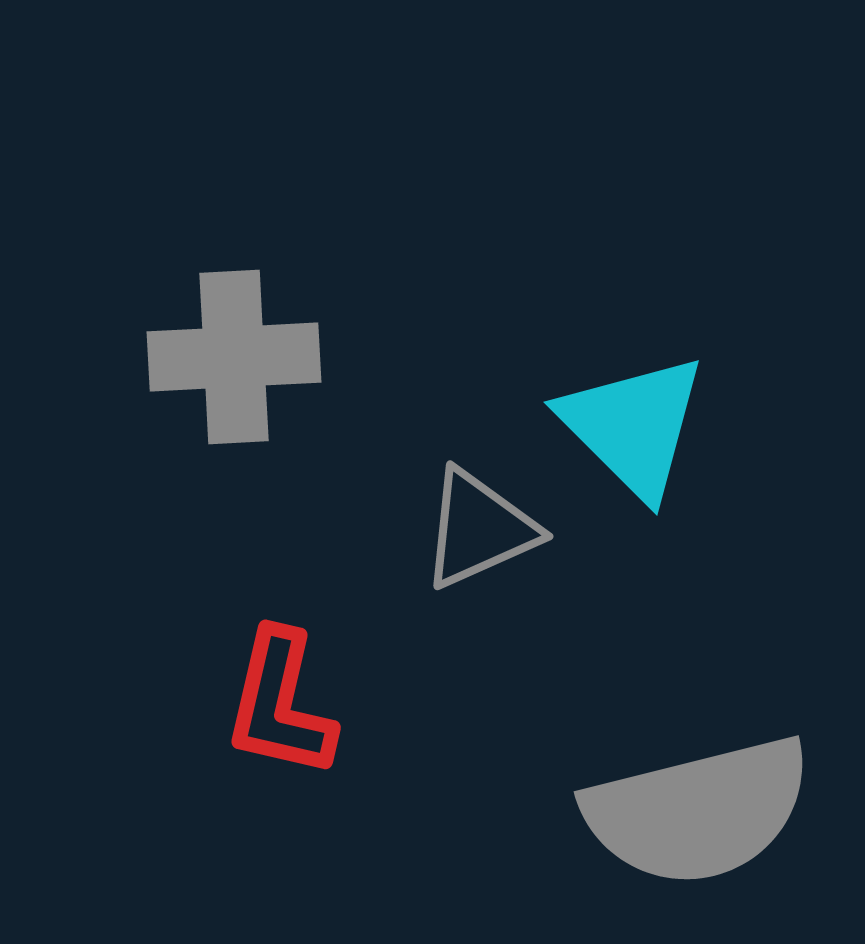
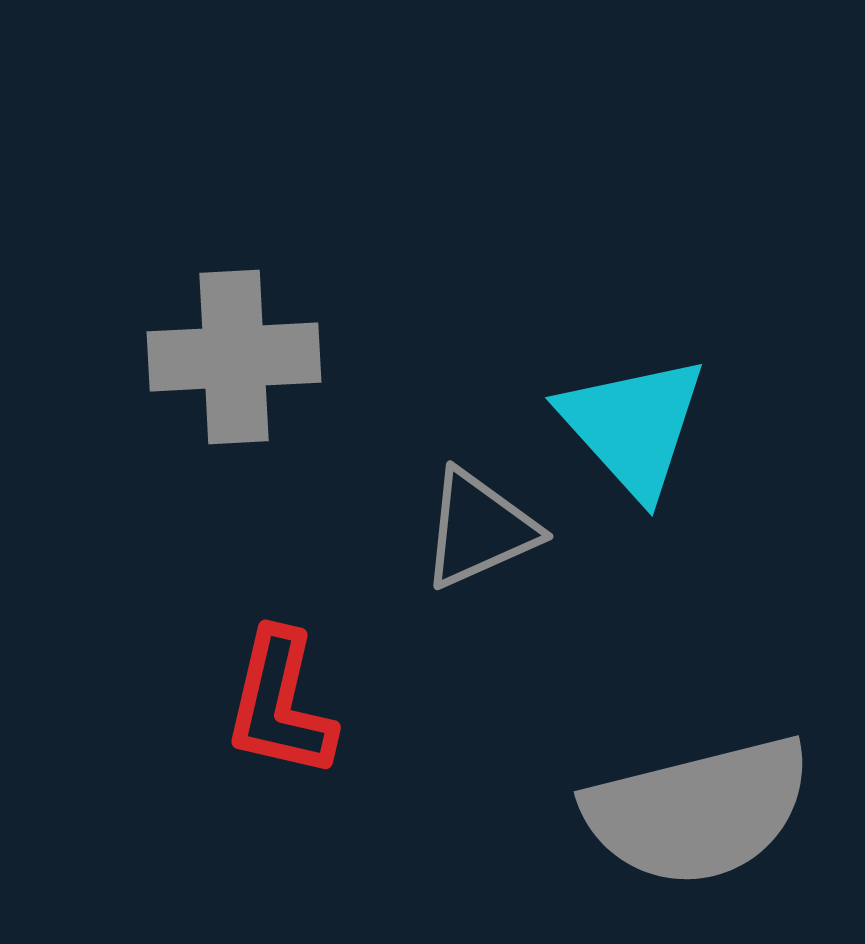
cyan triangle: rotated 3 degrees clockwise
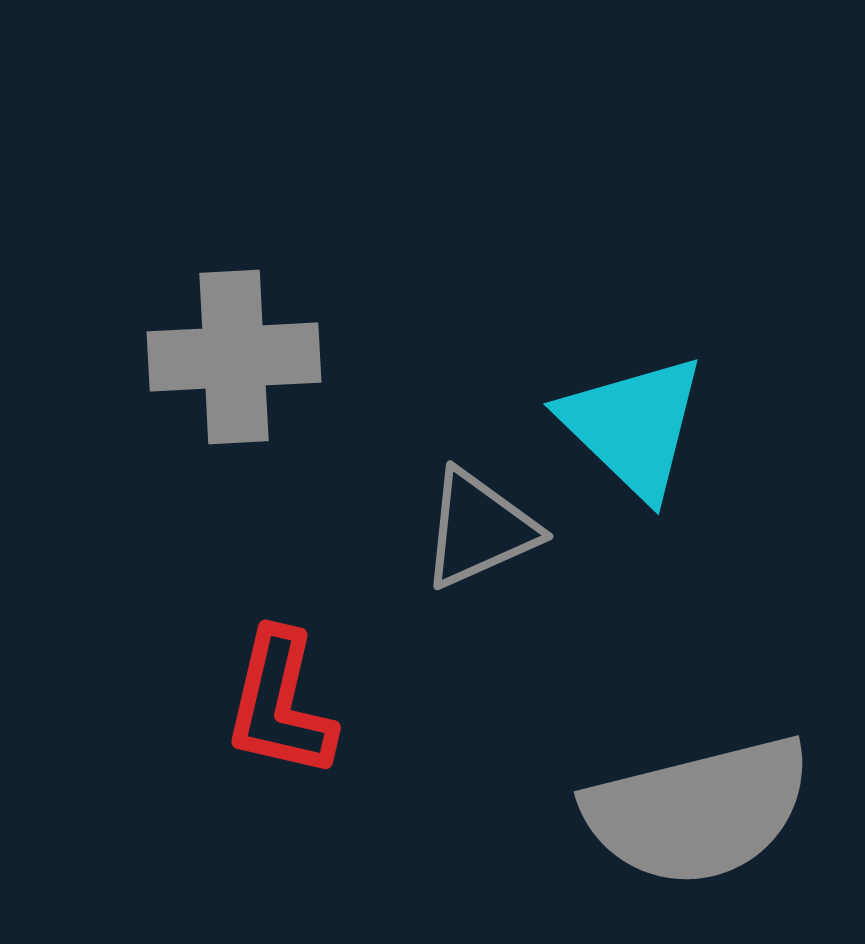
cyan triangle: rotated 4 degrees counterclockwise
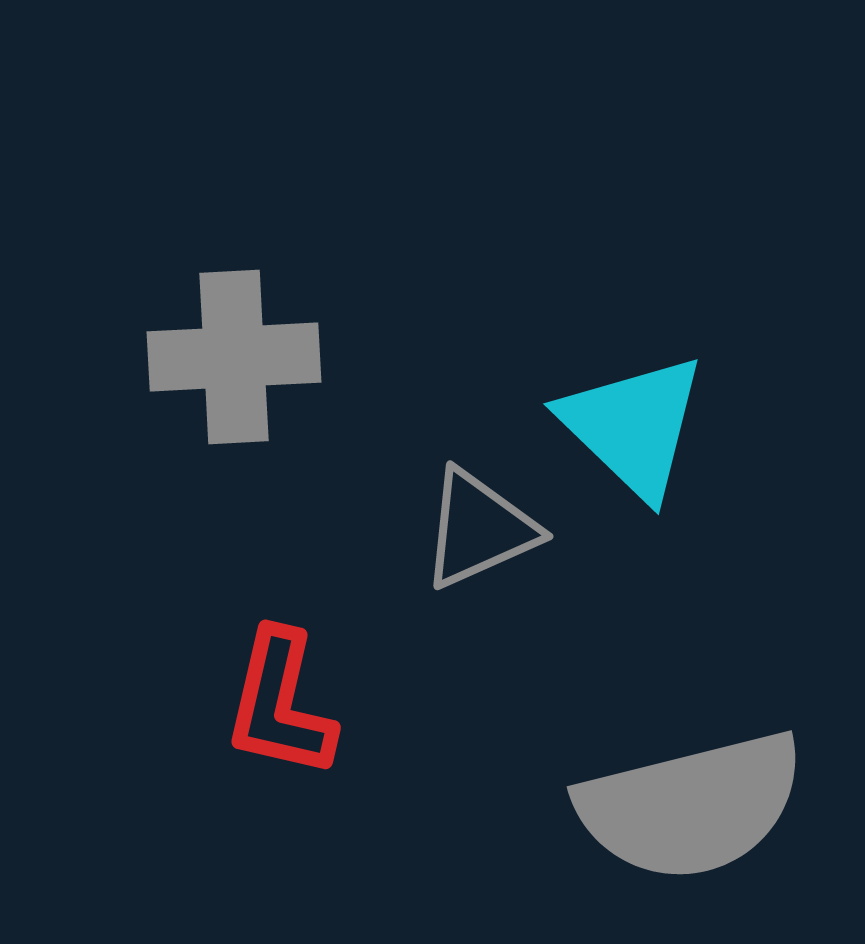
gray semicircle: moved 7 px left, 5 px up
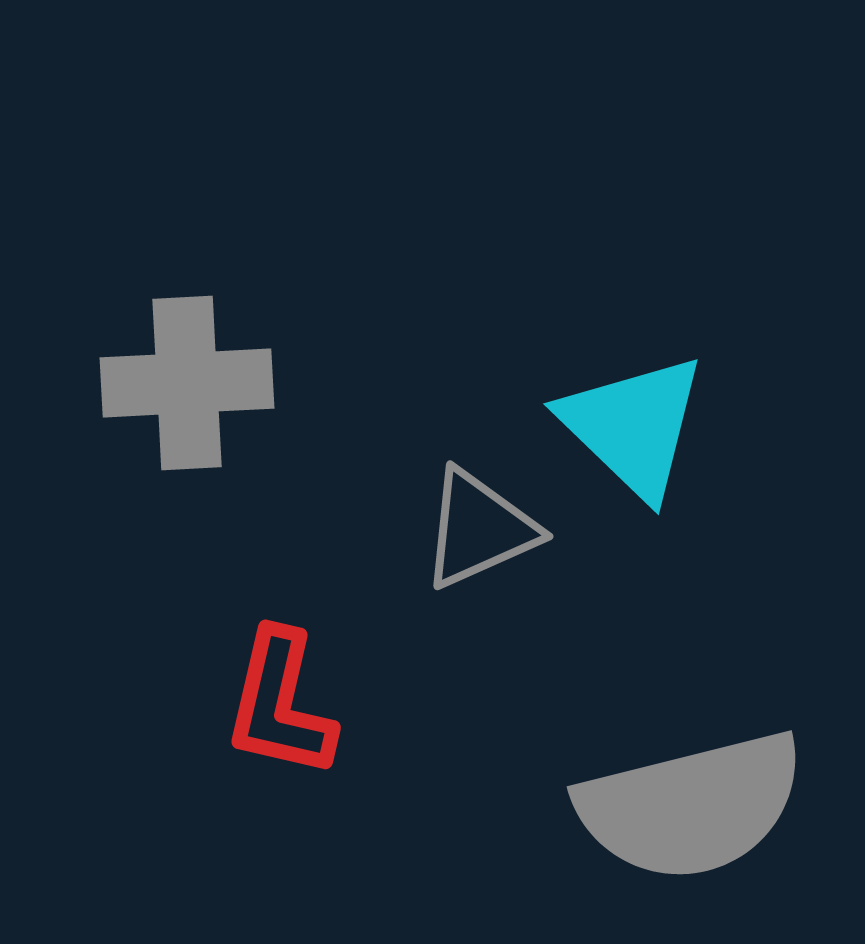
gray cross: moved 47 px left, 26 px down
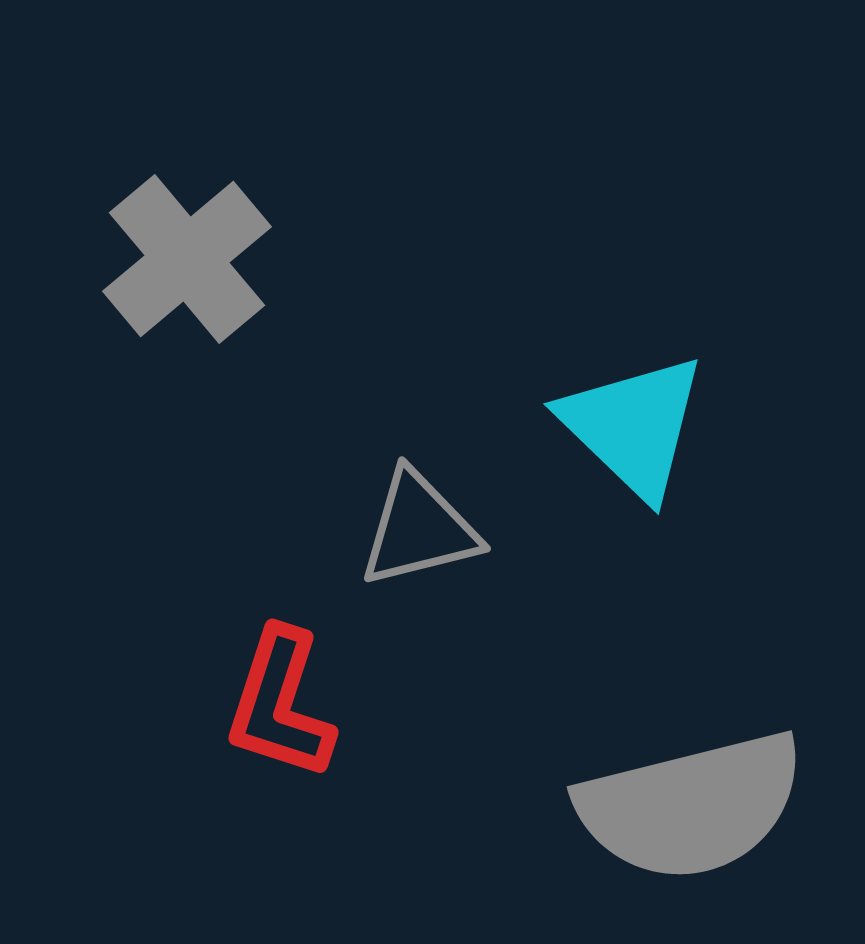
gray cross: moved 124 px up; rotated 37 degrees counterclockwise
gray triangle: moved 60 px left; rotated 10 degrees clockwise
red L-shape: rotated 5 degrees clockwise
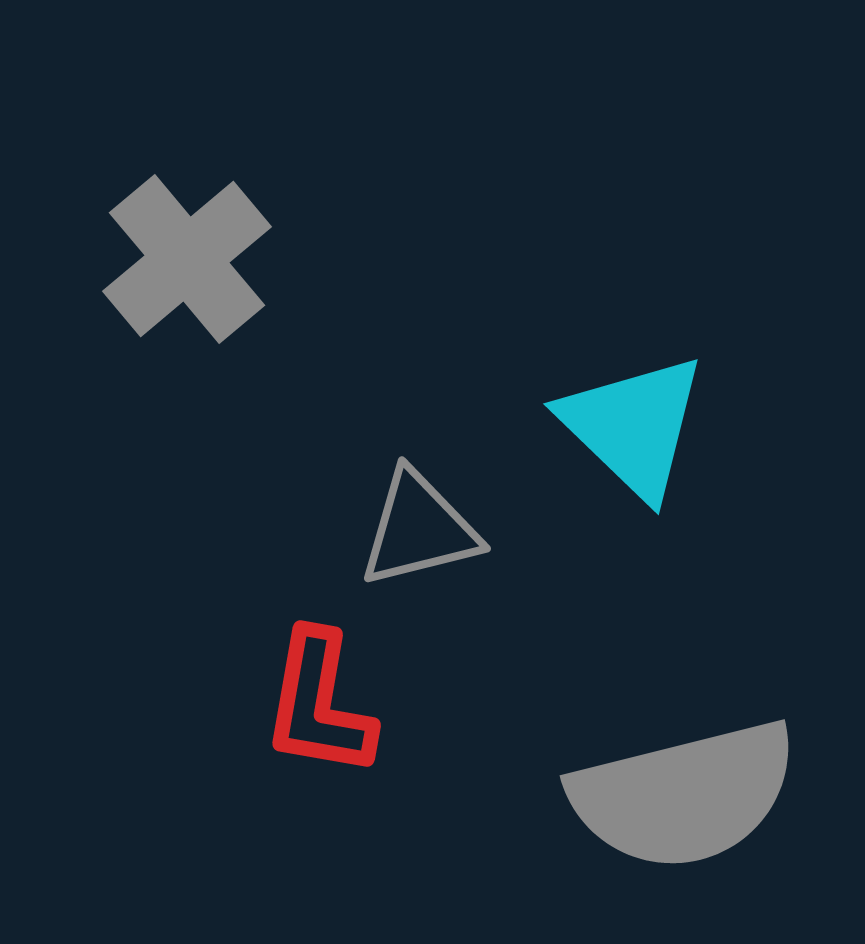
red L-shape: moved 39 px right; rotated 8 degrees counterclockwise
gray semicircle: moved 7 px left, 11 px up
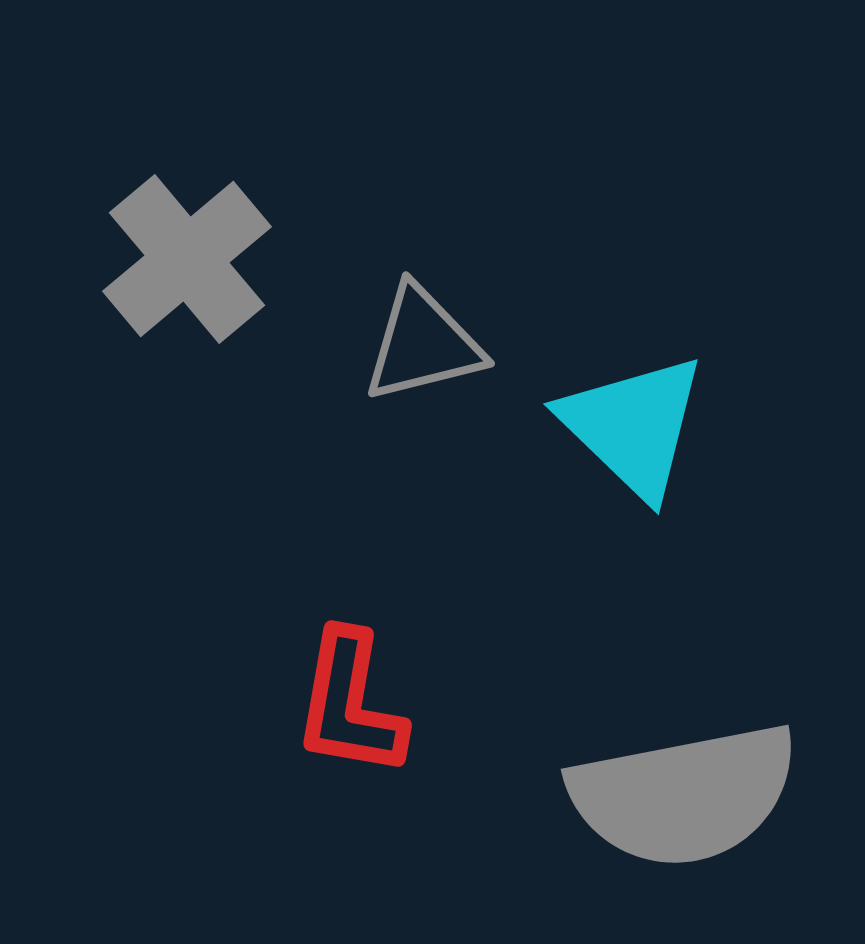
gray triangle: moved 4 px right, 185 px up
red L-shape: moved 31 px right
gray semicircle: rotated 3 degrees clockwise
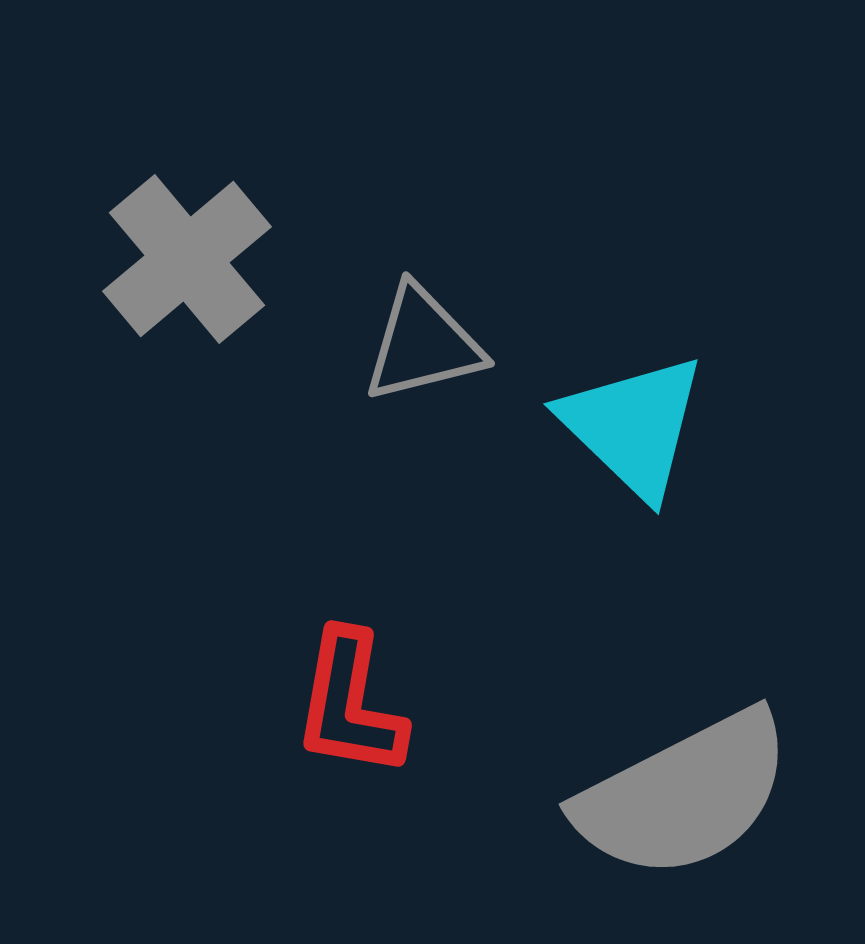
gray semicircle: rotated 16 degrees counterclockwise
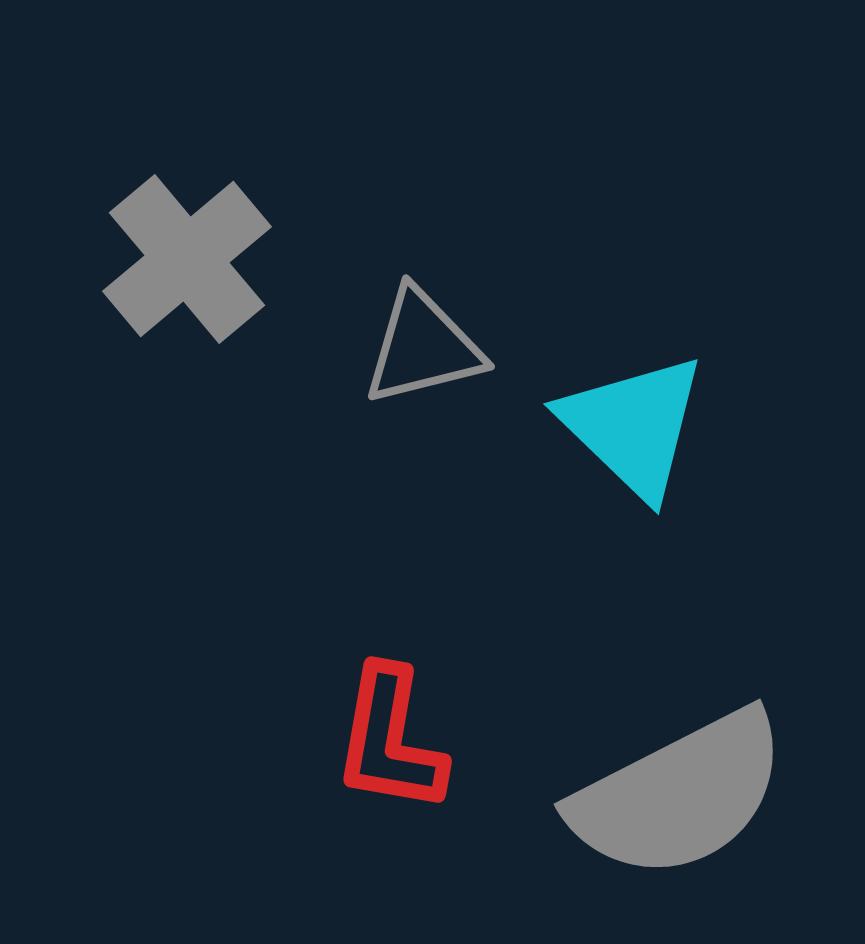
gray triangle: moved 3 px down
red L-shape: moved 40 px right, 36 px down
gray semicircle: moved 5 px left
